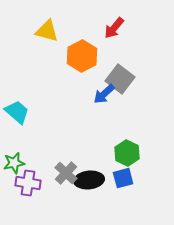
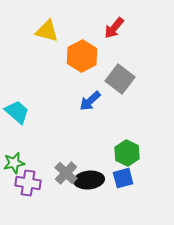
blue arrow: moved 14 px left, 7 px down
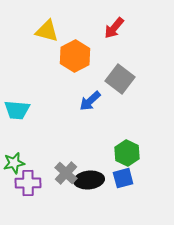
orange hexagon: moved 7 px left
cyan trapezoid: moved 2 px up; rotated 144 degrees clockwise
purple cross: rotated 10 degrees counterclockwise
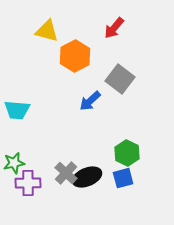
black ellipse: moved 2 px left, 3 px up; rotated 16 degrees counterclockwise
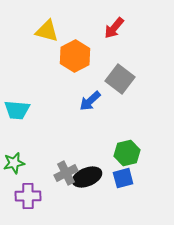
green hexagon: rotated 20 degrees clockwise
gray cross: rotated 20 degrees clockwise
purple cross: moved 13 px down
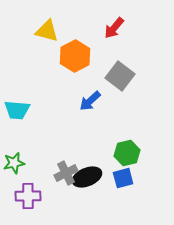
gray square: moved 3 px up
